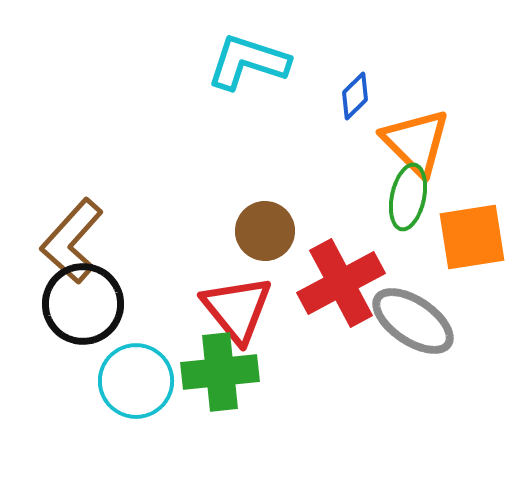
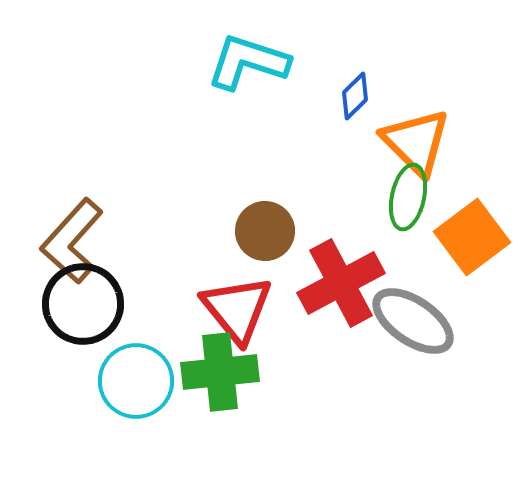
orange square: rotated 28 degrees counterclockwise
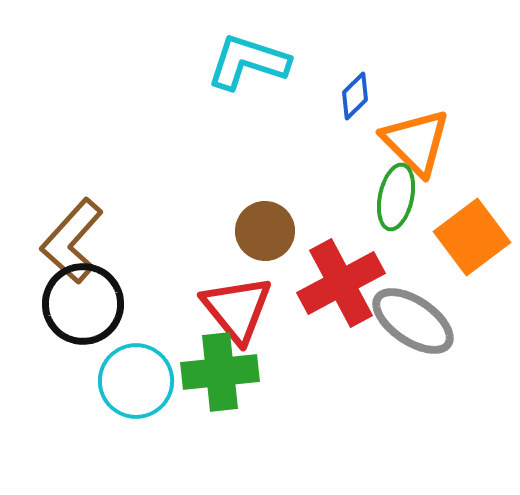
green ellipse: moved 12 px left
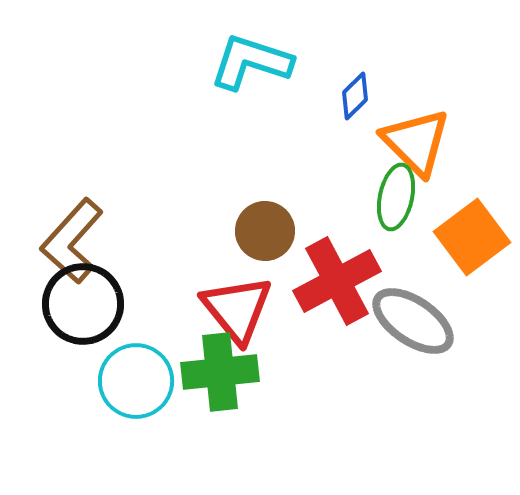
cyan L-shape: moved 3 px right
red cross: moved 4 px left, 2 px up
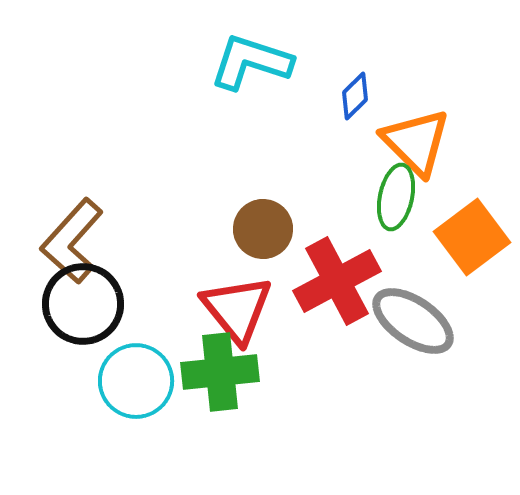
brown circle: moved 2 px left, 2 px up
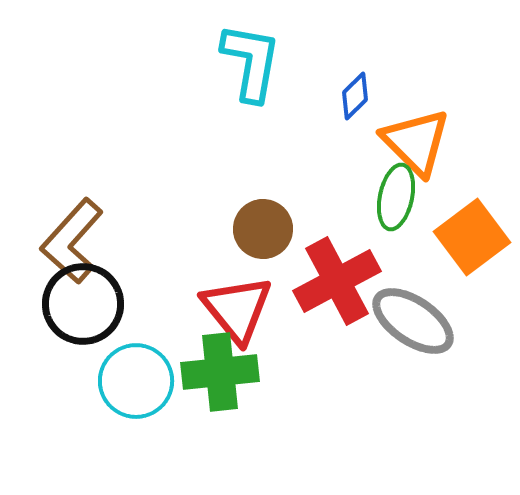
cyan L-shape: rotated 82 degrees clockwise
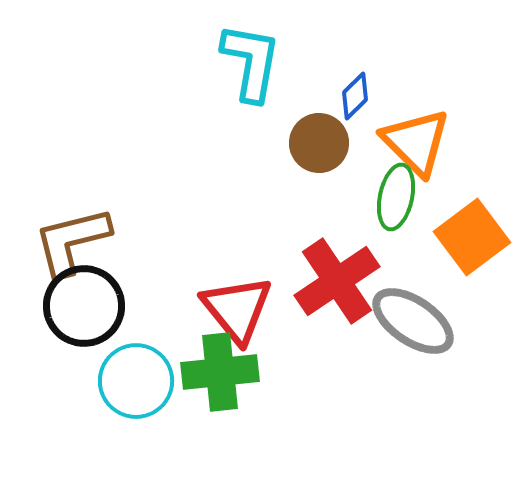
brown circle: moved 56 px right, 86 px up
brown L-shape: rotated 34 degrees clockwise
red cross: rotated 6 degrees counterclockwise
black circle: moved 1 px right, 2 px down
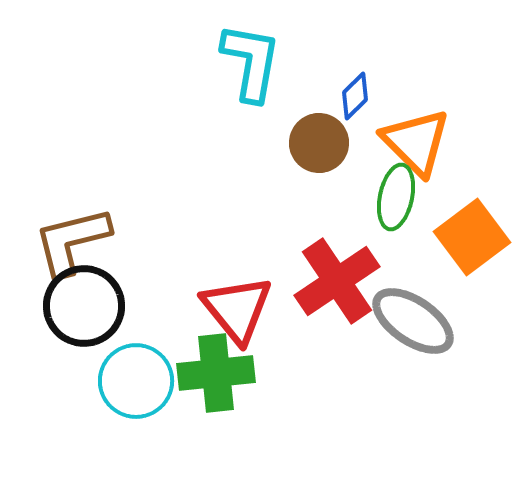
green cross: moved 4 px left, 1 px down
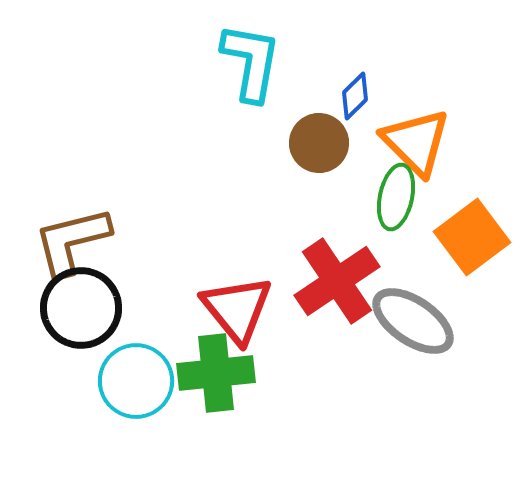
black circle: moved 3 px left, 2 px down
